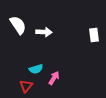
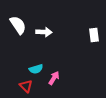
red triangle: rotated 24 degrees counterclockwise
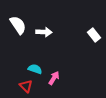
white rectangle: rotated 32 degrees counterclockwise
cyan semicircle: moved 1 px left; rotated 144 degrees counterclockwise
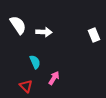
white rectangle: rotated 16 degrees clockwise
cyan semicircle: moved 7 px up; rotated 48 degrees clockwise
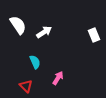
white arrow: rotated 35 degrees counterclockwise
pink arrow: moved 4 px right
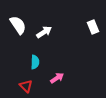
white rectangle: moved 1 px left, 8 px up
cyan semicircle: rotated 24 degrees clockwise
pink arrow: moved 1 px left; rotated 24 degrees clockwise
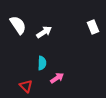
cyan semicircle: moved 7 px right, 1 px down
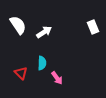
pink arrow: rotated 88 degrees clockwise
red triangle: moved 5 px left, 13 px up
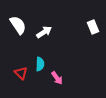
cyan semicircle: moved 2 px left, 1 px down
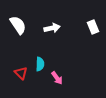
white arrow: moved 8 px right, 4 px up; rotated 21 degrees clockwise
